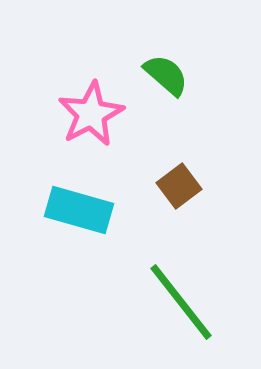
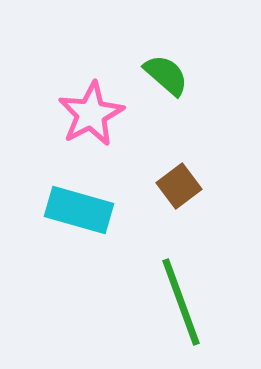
green line: rotated 18 degrees clockwise
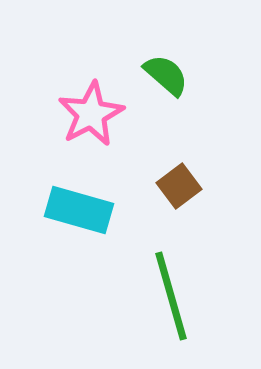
green line: moved 10 px left, 6 px up; rotated 4 degrees clockwise
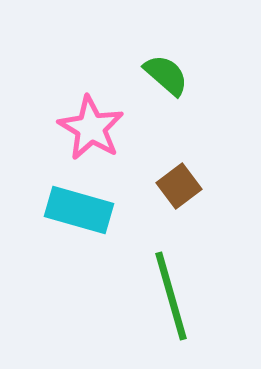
pink star: moved 14 px down; rotated 14 degrees counterclockwise
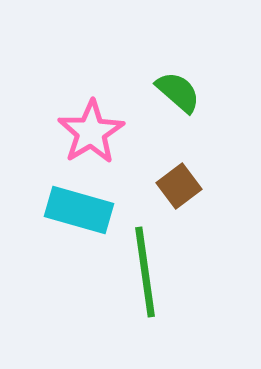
green semicircle: moved 12 px right, 17 px down
pink star: moved 4 px down; rotated 10 degrees clockwise
green line: moved 26 px left, 24 px up; rotated 8 degrees clockwise
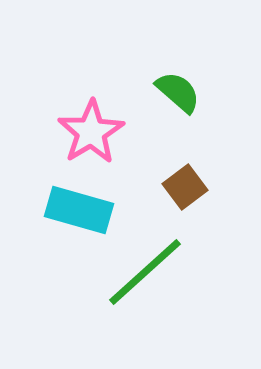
brown square: moved 6 px right, 1 px down
green line: rotated 56 degrees clockwise
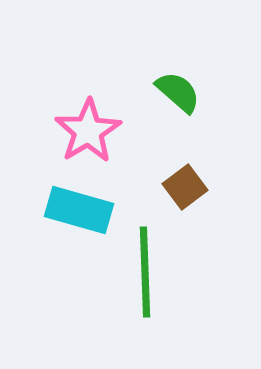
pink star: moved 3 px left, 1 px up
green line: rotated 50 degrees counterclockwise
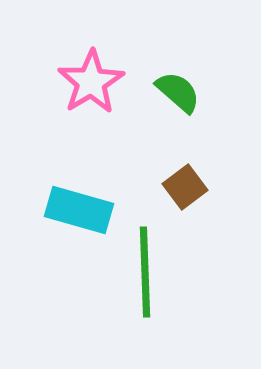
pink star: moved 3 px right, 49 px up
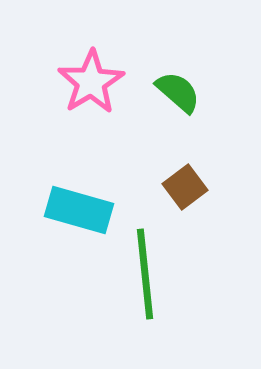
green line: moved 2 px down; rotated 4 degrees counterclockwise
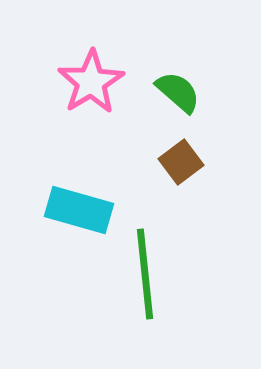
brown square: moved 4 px left, 25 px up
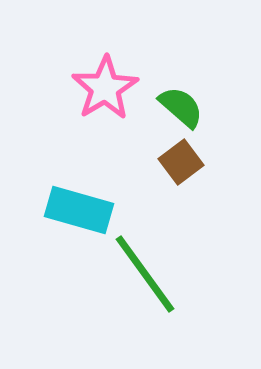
pink star: moved 14 px right, 6 px down
green semicircle: moved 3 px right, 15 px down
green line: rotated 30 degrees counterclockwise
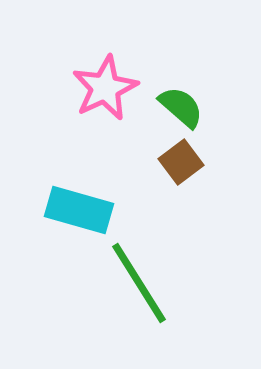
pink star: rotated 6 degrees clockwise
green line: moved 6 px left, 9 px down; rotated 4 degrees clockwise
